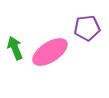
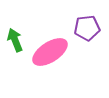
green arrow: moved 8 px up
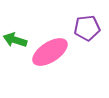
green arrow: rotated 50 degrees counterclockwise
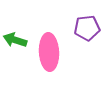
pink ellipse: moved 1 px left; rotated 60 degrees counterclockwise
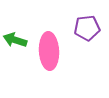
pink ellipse: moved 1 px up
